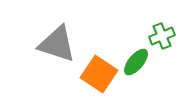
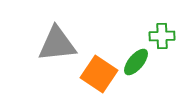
green cross: rotated 20 degrees clockwise
gray triangle: rotated 24 degrees counterclockwise
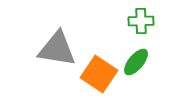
green cross: moved 21 px left, 15 px up
gray triangle: moved 5 px down; rotated 15 degrees clockwise
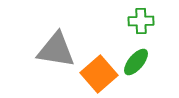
gray triangle: moved 1 px left, 1 px down
orange square: rotated 15 degrees clockwise
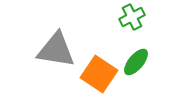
green cross: moved 9 px left, 4 px up; rotated 25 degrees counterclockwise
orange square: rotated 15 degrees counterclockwise
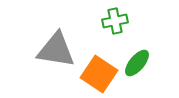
green cross: moved 17 px left, 4 px down; rotated 15 degrees clockwise
green ellipse: moved 1 px right, 1 px down
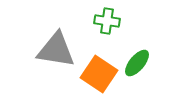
green cross: moved 8 px left; rotated 20 degrees clockwise
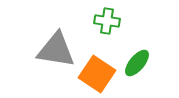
orange square: moved 2 px left
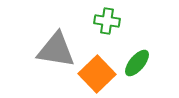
orange square: rotated 12 degrees clockwise
